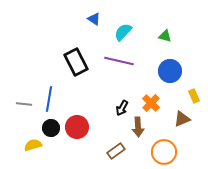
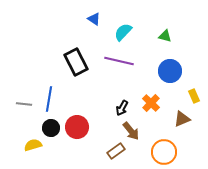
brown arrow: moved 7 px left, 4 px down; rotated 36 degrees counterclockwise
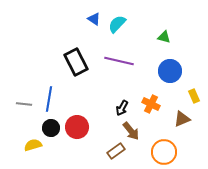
cyan semicircle: moved 6 px left, 8 px up
green triangle: moved 1 px left, 1 px down
orange cross: moved 1 px down; rotated 18 degrees counterclockwise
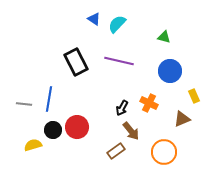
orange cross: moved 2 px left, 1 px up
black circle: moved 2 px right, 2 px down
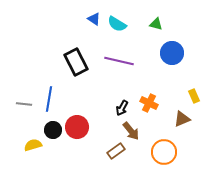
cyan semicircle: rotated 102 degrees counterclockwise
green triangle: moved 8 px left, 13 px up
blue circle: moved 2 px right, 18 px up
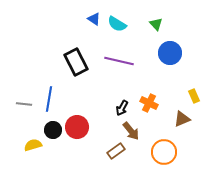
green triangle: rotated 32 degrees clockwise
blue circle: moved 2 px left
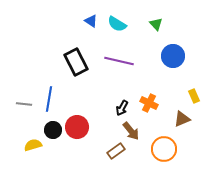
blue triangle: moved 3 px left, 2 px down
blue circle: moved 3 px right, 3 px down
orange circle: moved 3 px up
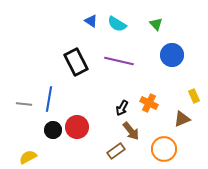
blue circle: moved 1 px left, 1 px up
yellow semicircle: moved 5 px left, 12 px down; rotated 12 degrees counterclockwise
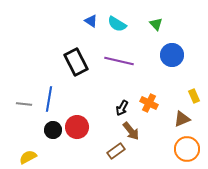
orange circle: moved 23 px right
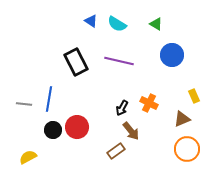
green triangle: rotated 16 degrees counterclockwise
